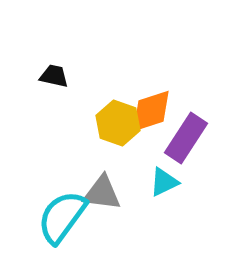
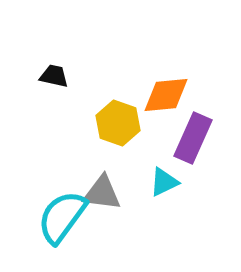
orange diamond: moved 15 px right, 16 px up; rotated 12 degrees clockwise
purple rectangle: moved 7 px right; rotated 9 degrees counterclockwise
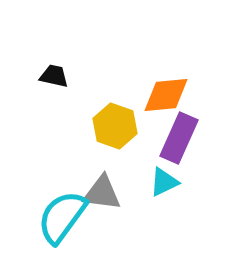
yellow hexagon: moved 3 px left, 3 px down
purple rectangle: moved 14 px left
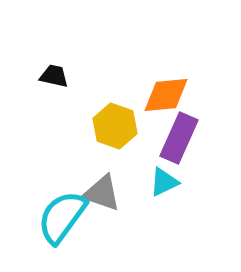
gray triangle: rotated 12 degrees clockwise
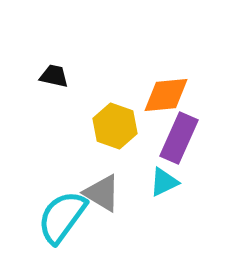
gray triangle: rotated 12 degrees clockwise
